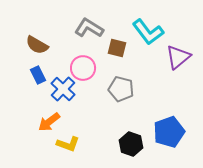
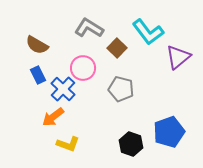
brown square: rotated 30 degrees clockwise
orange arrow: moved 4 px right, 5 px up
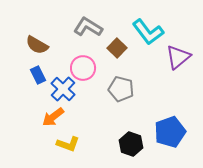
gray L-shape: moved 1 px left, 1 px up
blue pentagon: moved 1 px right
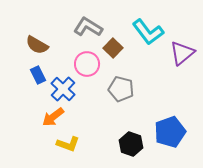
brown square: moved 4 px left
purple triangle: moved 4 px right, 4 px up
pink circle: moved 4 px right, 4 px up
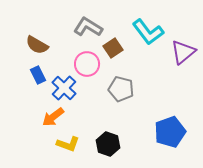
brown square: rotated 12 degrees clockwise
purple triangle: moved 1 px right, 1 px up
blue cross: moved 1 px right, 1 px up
black hexagon: moved 23 px left
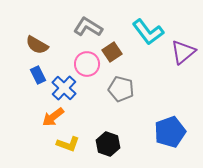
brown square: moved 1 px left, 4 px down
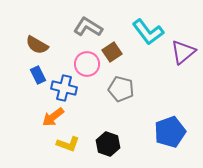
blue cross: rotated 30 degrees counterclockwise
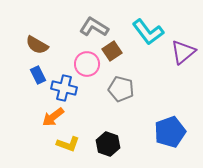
gray L-shape: moved 6 px right
brown square: moved 1 px up
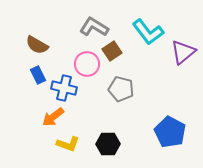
blue pentagon: rotated 24 degrees counterclockwise
black hexagon: rotated 20 degrees counterclockwise
